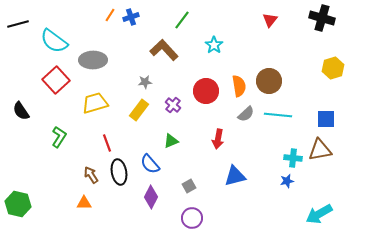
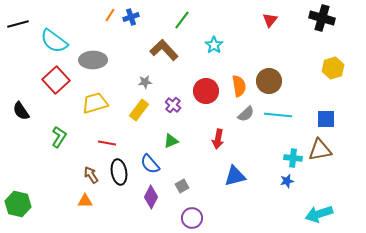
red line: rotated 60 degrees counterclockwise
gray square: moved 7 px left
orange triangle: moved 1 px right, 2 px up
cyan arrow: rotated 12 degrees clockwise
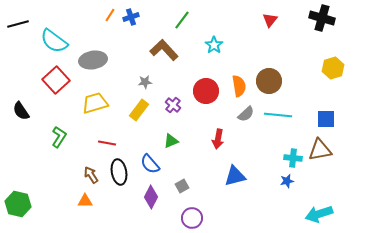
gray ellipse: rotated 8 degrees counterclockwise
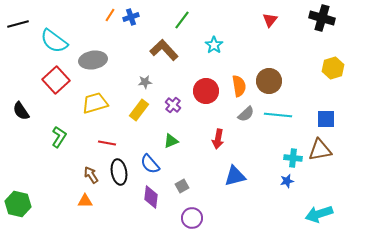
purple diamond: rotated 20 degrees counterclockwise
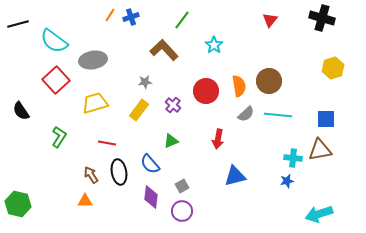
purple circle: moved 10 px left, 7 px up
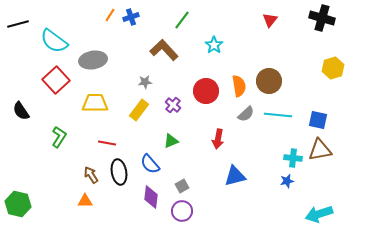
yellow trapezoid: rotated 16 degrees clockwise
blue square: moved 8 px left, 1 px down; rotated 12 degrees clockwise
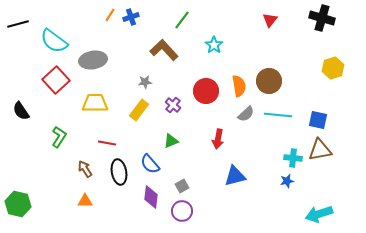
brown arrow: moved 6 px left, 6 px up
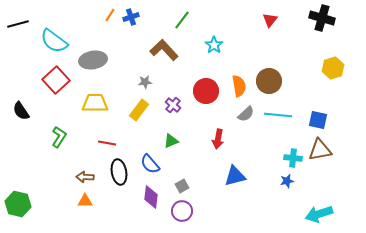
brown arrow: moved 8 px down; rotated 54 degrees counterclockwise
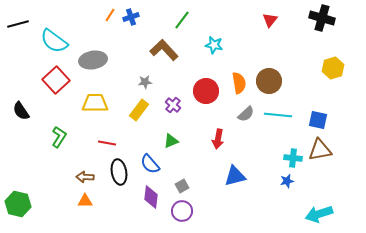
cyan star: rotated 24 degrees counterclockwise
orange semicircle: moved 3 px up
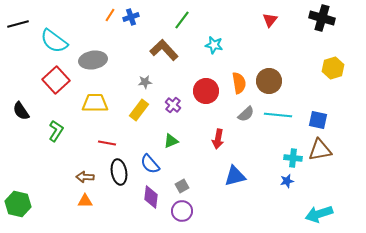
green L-shape: moved 3 px left, 6 px up
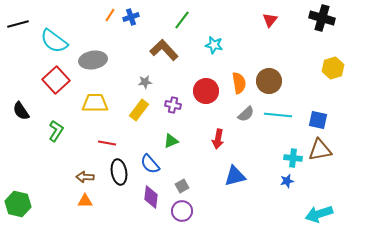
purple cross: rotated 28 degrees counterclockwise
